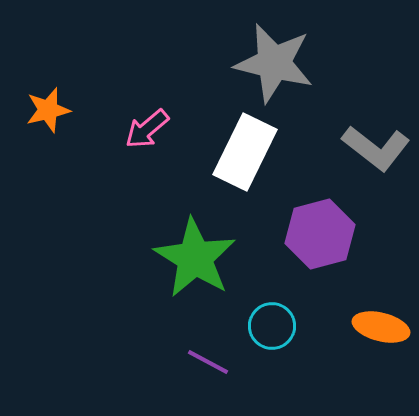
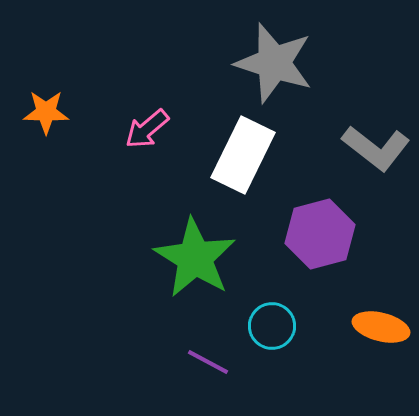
gray star: rotated 4 degrees clockwise
orange star: moved 2 px left, 2 px down; rotated 15 degrees clockwise
white rectangle: moved 2 px left, 3 px down
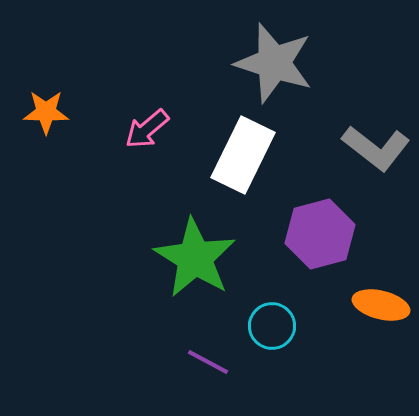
orange ellipse: moved 22 px up
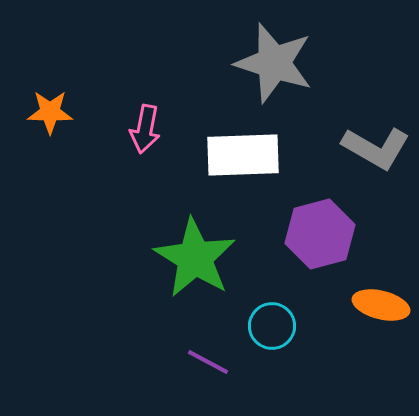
orange star: moved 4 px right
pink arrow: moved 2 px left; rotated 39 degrees counterclockwise
gray L-shape: rotated 8 degrees counterclockwise
white rectangle: rotated 62 degrees clockwise
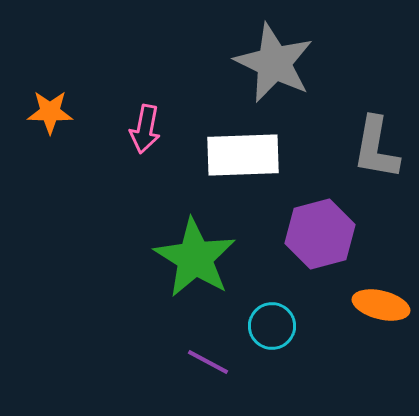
gray star: rotated 8 degrees clockwise
gray L-shape: rotated 70 degrees clockwise
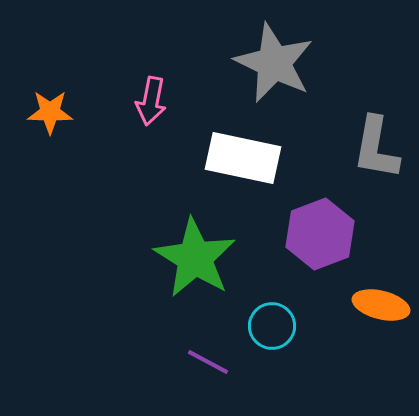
pink arrow: moved 6 px right, 28 px up
white rectangle: moved 3 px down; rotated 14 degrees clockwise
purple hexagon: rotated 6 degrees counterclockwise
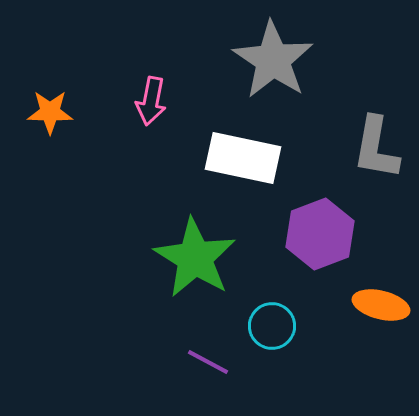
gray star: moved 1 px left, 3 px up; rotated 8 degrees clockwise
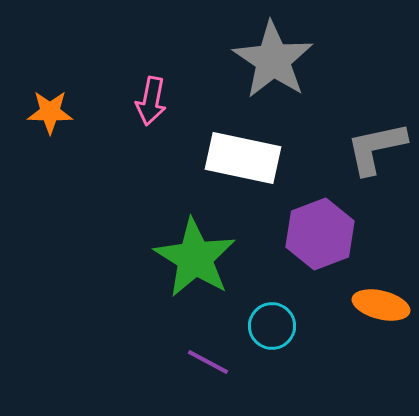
gray L-shape: rotated 68 degrees clockwise
